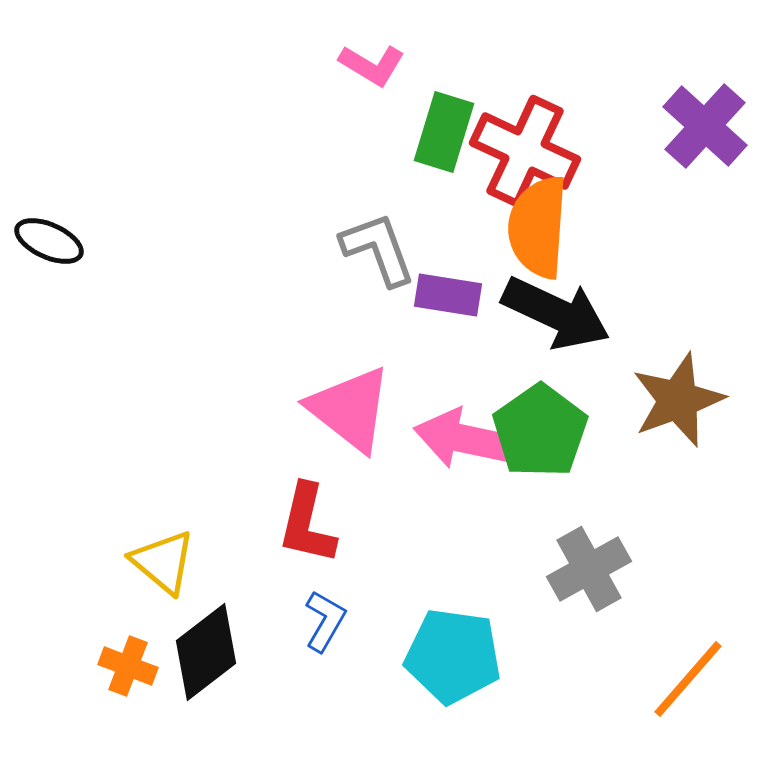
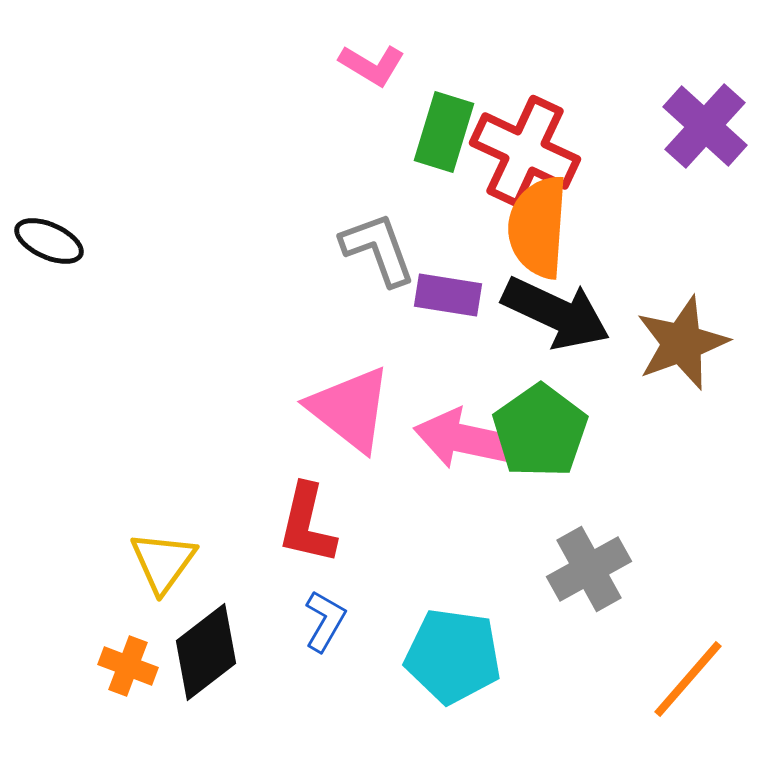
brown star: moved 4 px right, 57 px up
yellow triangle: rotated 26 degrees clockwise
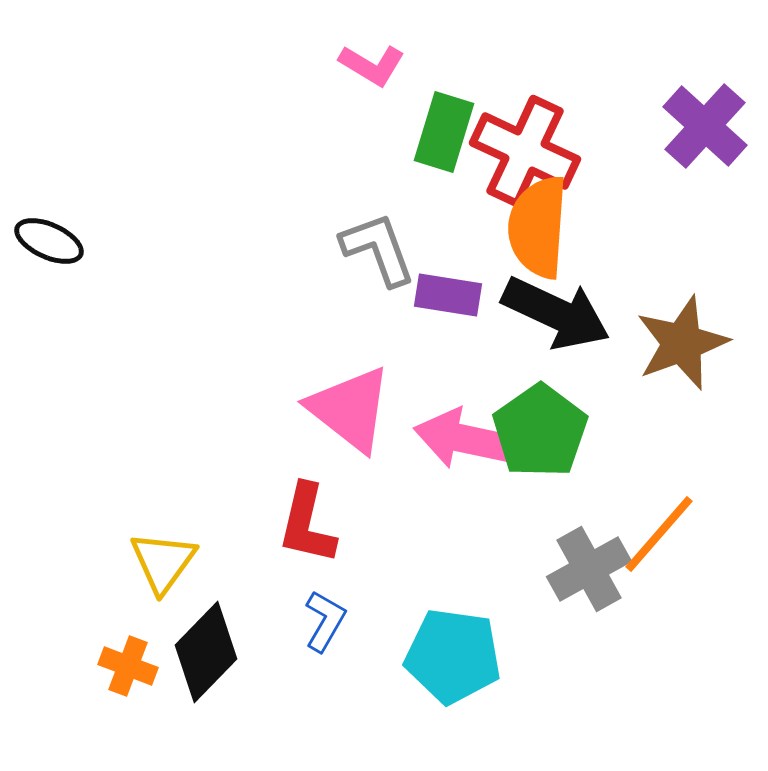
black diamond: rotated 8 degrees counterclockwise
orange line: moved 29 px left, 145 px up
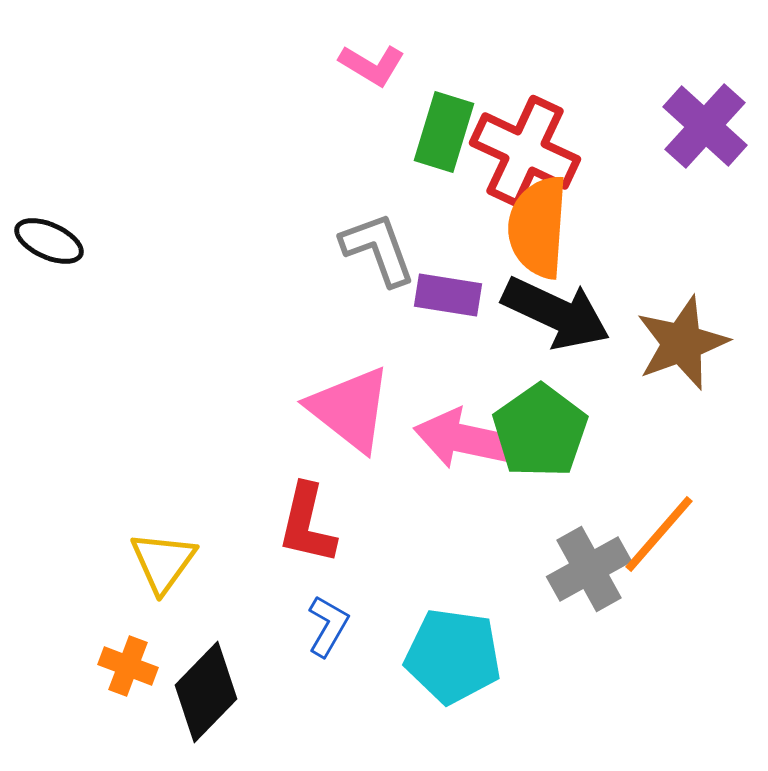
blue L-shape: moved 3 px right, 5 px down
black diamond: moved 40 px down
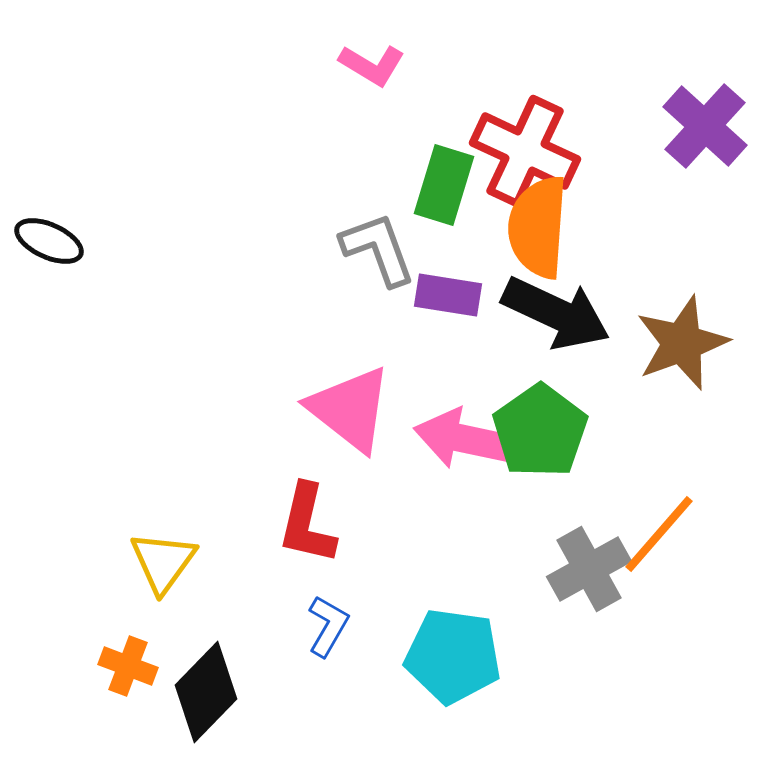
green rectangle: moved 53 px down
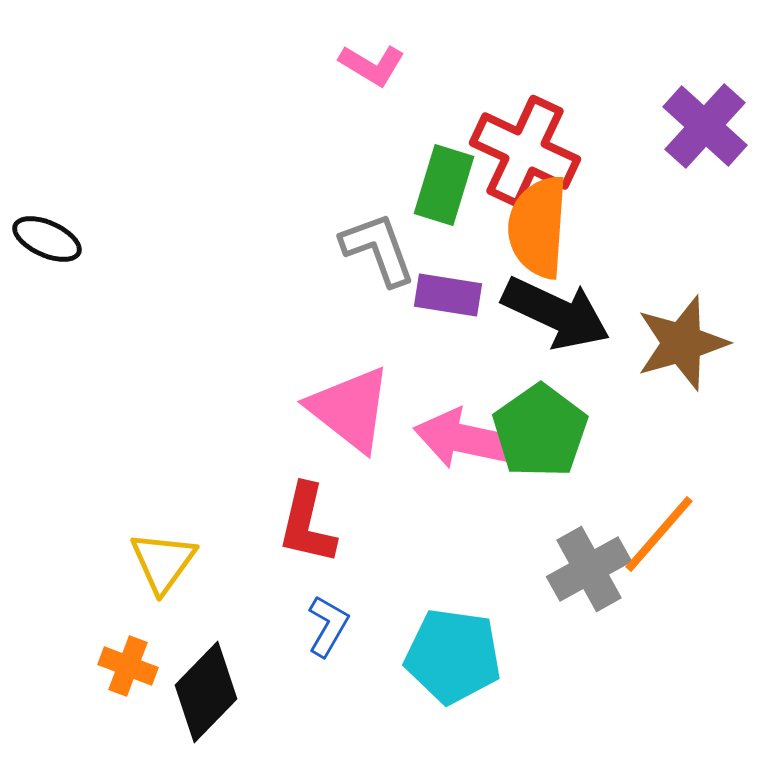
black ellipse: moved 2 px left, 2 px up
brown star: rotated 4 degrees clockwise
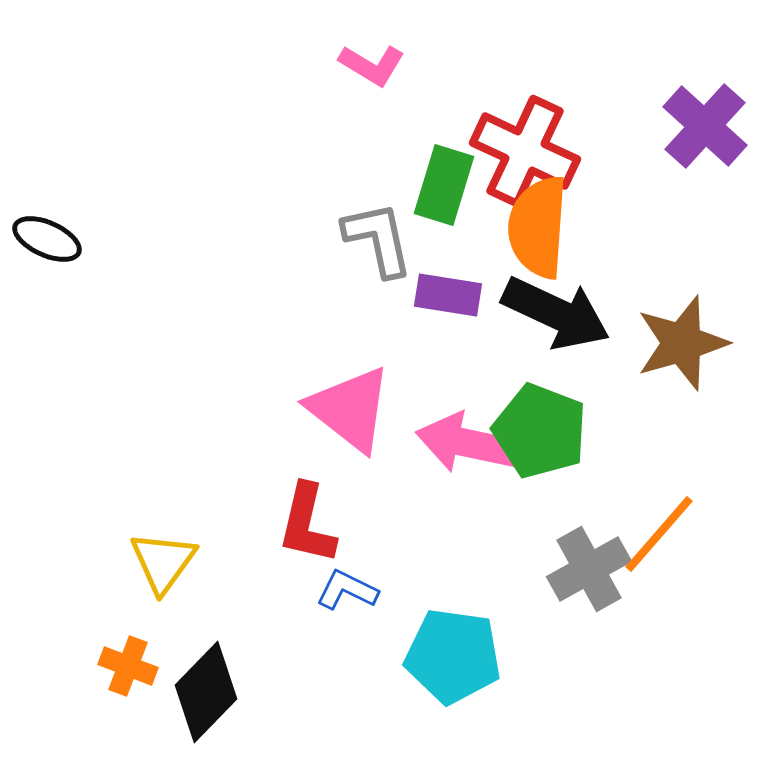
gray L-shape: moved 10 px up; rotated 8 degrees clockwise
green pentagon: rotated 16 degrees counterclockwise
pink arrow: moved 2 px right, 4 px down
blue L-shape: moved 19 px right, 36 px up; rotated 94 degrees counterclockwise
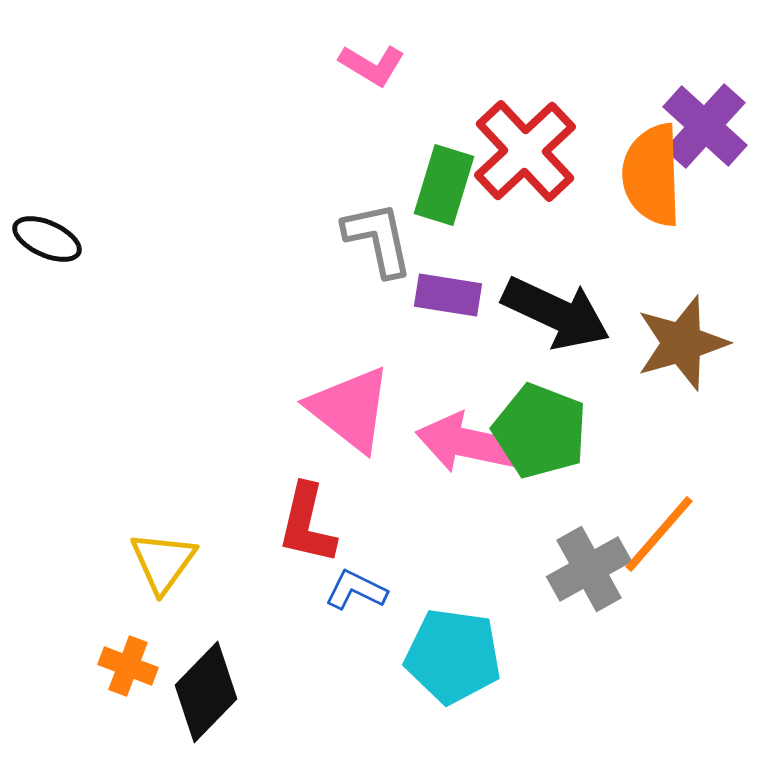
red cross: rotated 22 degrees clockwise
orange semicircle: moved 114 px right, 52 px up; rotated 6 degrees counterclockwise
blue L-shape: moved 9 px right
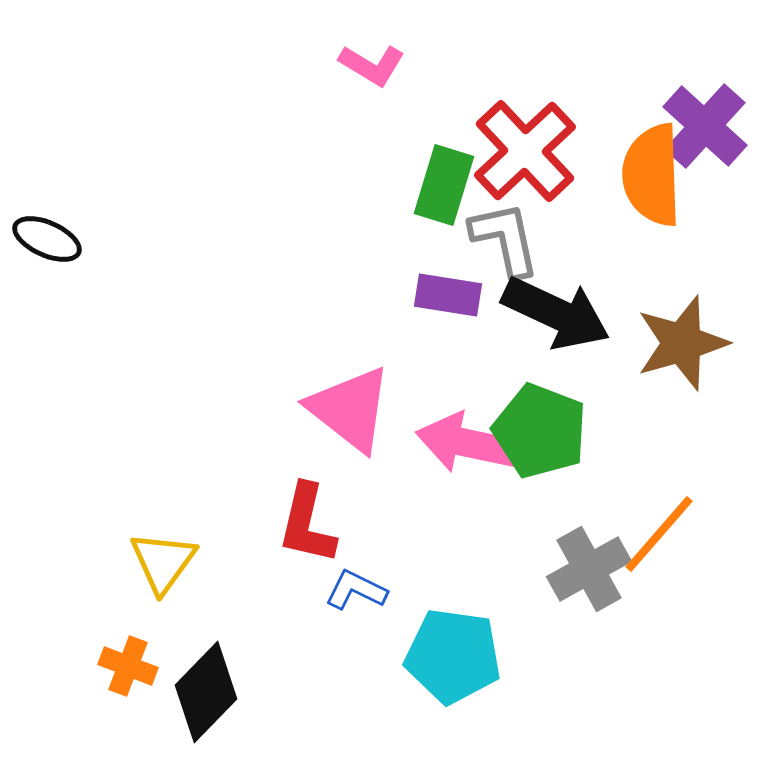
gray L-shape: moved 127 px right
